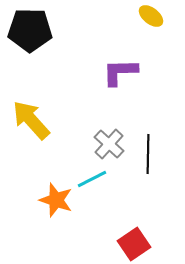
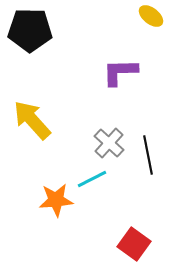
yellow arrow: moved 1 px right
gray cross: moved 1 px up
black line: moved 1 px down; rotated 12 degrees counterclockwise
orange star: rotated 24 degrees counterclockwise
red square: rotated 20 degrees counterclockwise
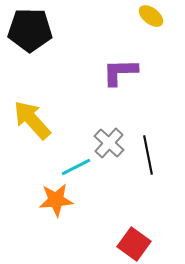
cyan line: moved 16 px left, 12 px up
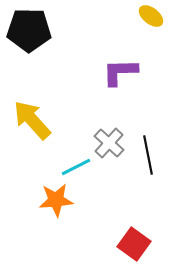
black pentagon: moved 1 px left
